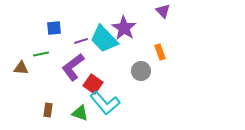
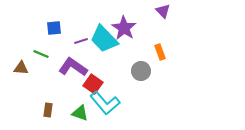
green line: rotated 35 degrees clockwise
purple L-shape: rotated 72 degrees clockwise
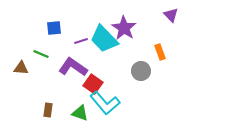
purple triangle: moved 8 px right, 4 px down
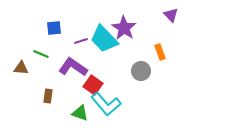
red square: moved 1 px down
cyan L-shape: moved 1 px right, 1 px down
brown rectangle: moved 14 px up
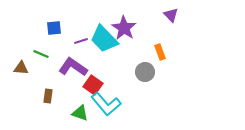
gray circle: moved 4 px right, 1 px down
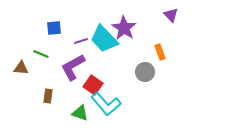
purple L-shape: rotated 64 degrees counterclockwise
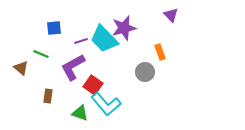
purple star: rotated 25 degrees clockwise
brown triangle: rotated 35 degrees clockwise
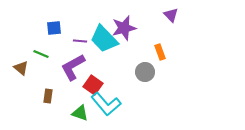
purple line: moved 1 px left; rotated 24 degrees clockwise
